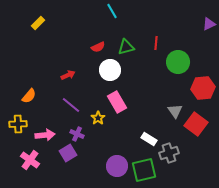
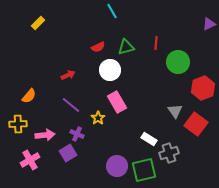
red hexagon: rotated 15 degrees counterclockwise
pink cross: rotated 24 degrees clockwise
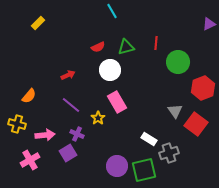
yellow cross: moved 1 px left; rotated 18 degrees clockwise
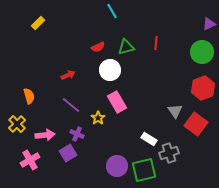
green circle: moved 24 px right, 10 px up
orange semicircle: rotated 56 degrees counterclockwise
yellow cross: rotated 30 degrees clockwise
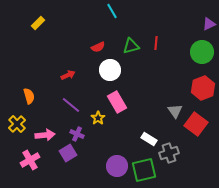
green triangle: moved 5 px right, 1 px up
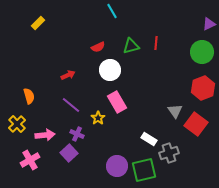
purple square: moved 1 px right; rotated 12 degrees counterclockwise
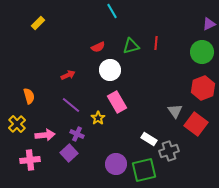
gray cross: moved 2 px up
pink cross: rotated 24 degrees clockwise
purple circle: moved 1 px left, 2 px up
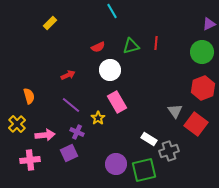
yellow rectangle: moved 12 px right
purple cross: moved 2 px up
purple square: rotated 18 degrees clockwise
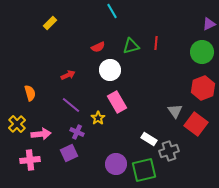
orange semicircle: moved 1 px right, 3 px up
pink arrow: moved 4 px left, 1 px up
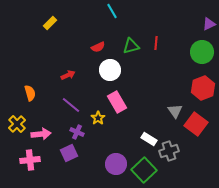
green square: rotated 30 degrees counterclockwise
